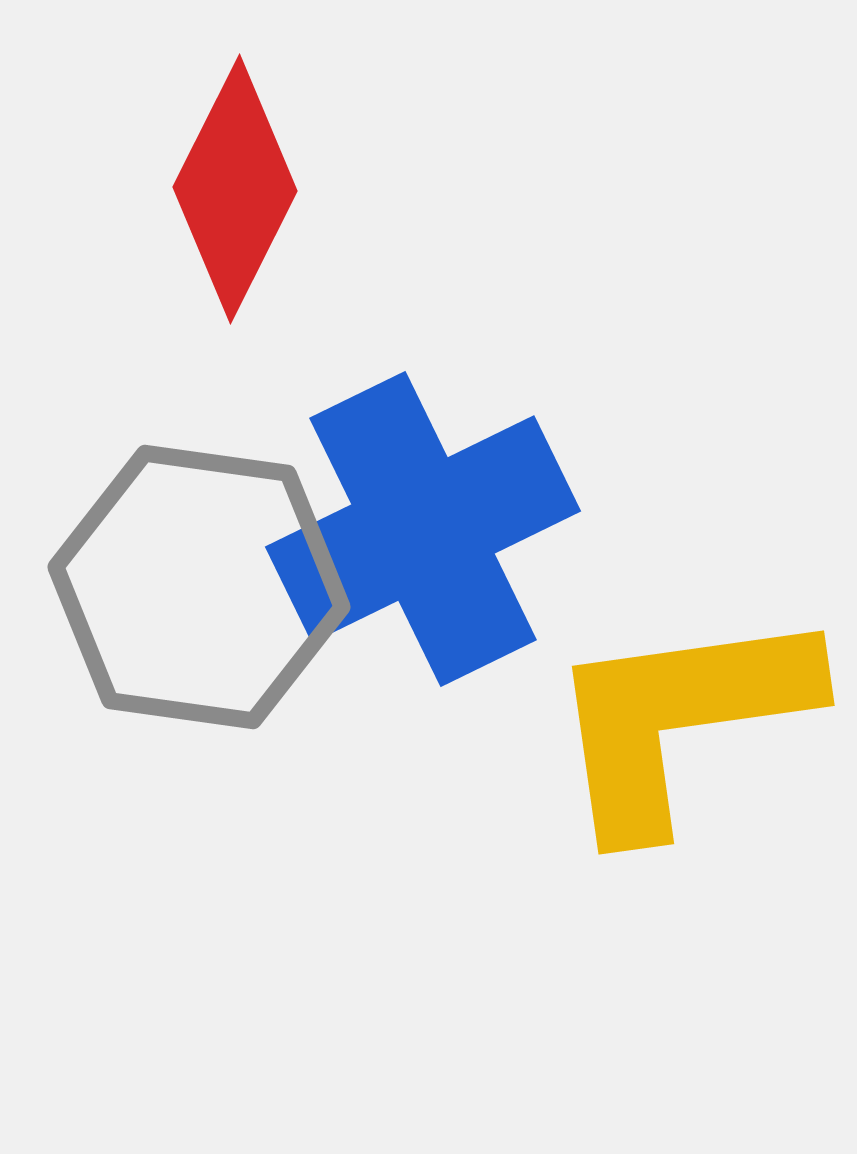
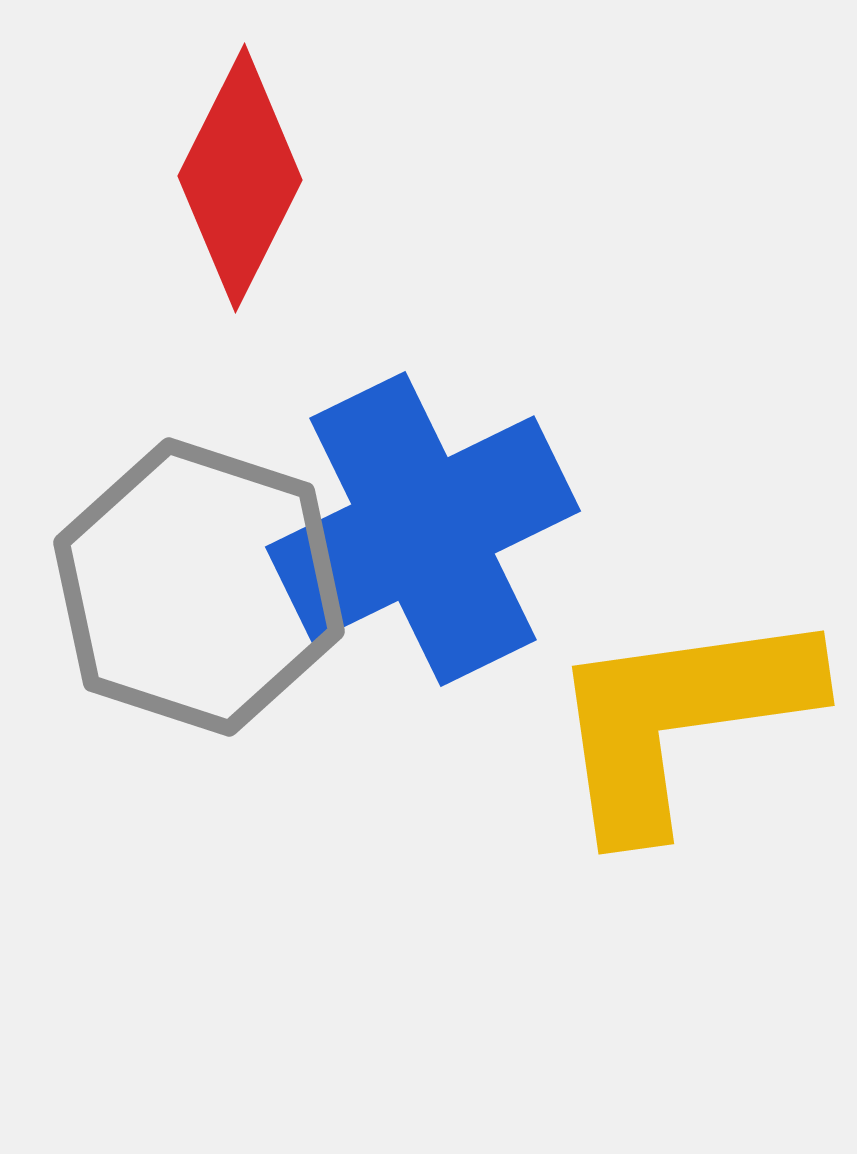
red diamond: moved 5 px right, 11 px up
gray hexagon: rotated 10 degrees clockwise
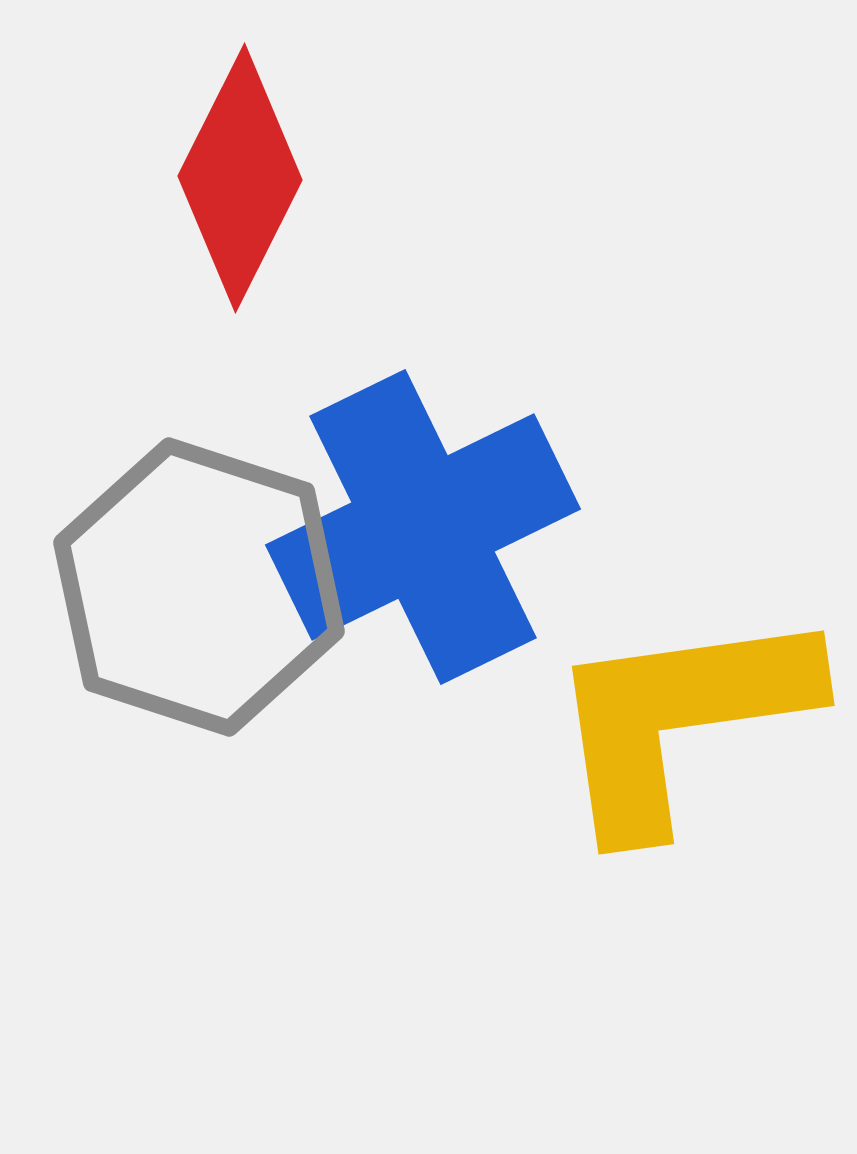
blue cross: moved 2 px up
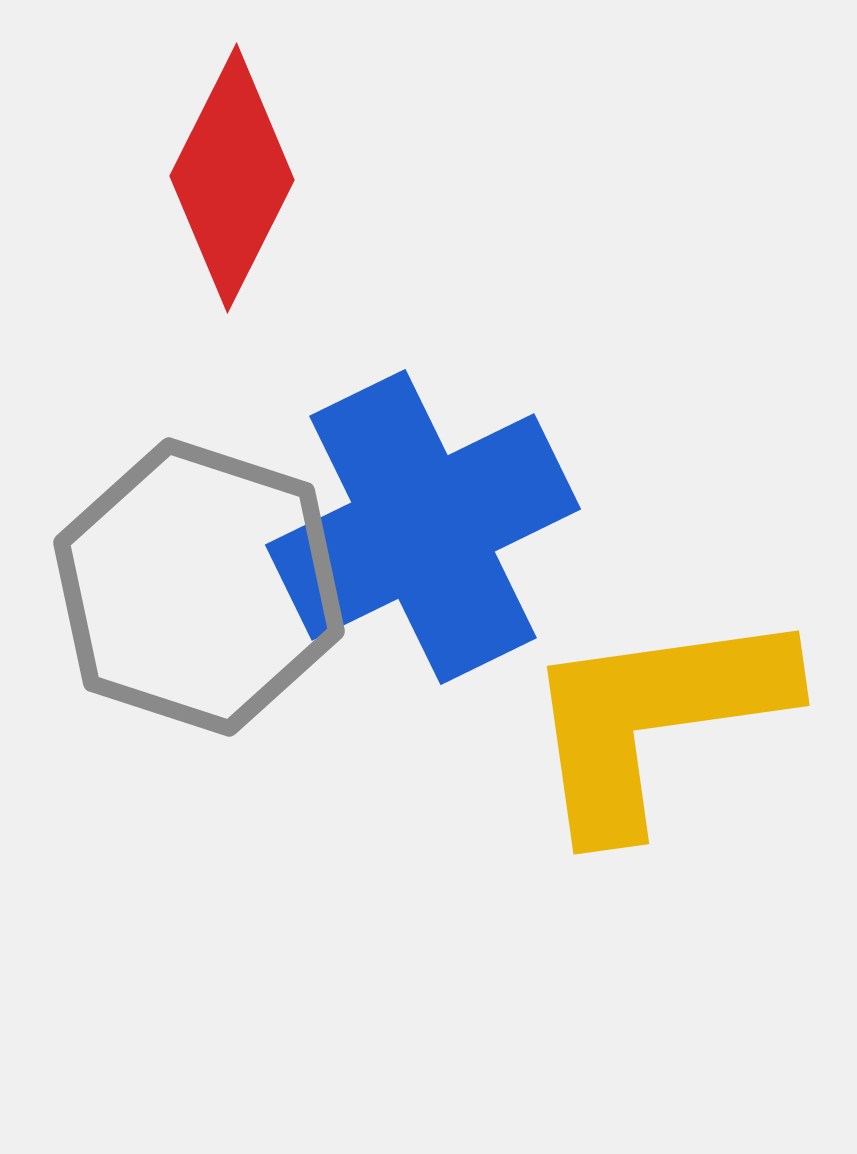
red diamond: moved 8 px left
yellow L-shape: moved 25 px left
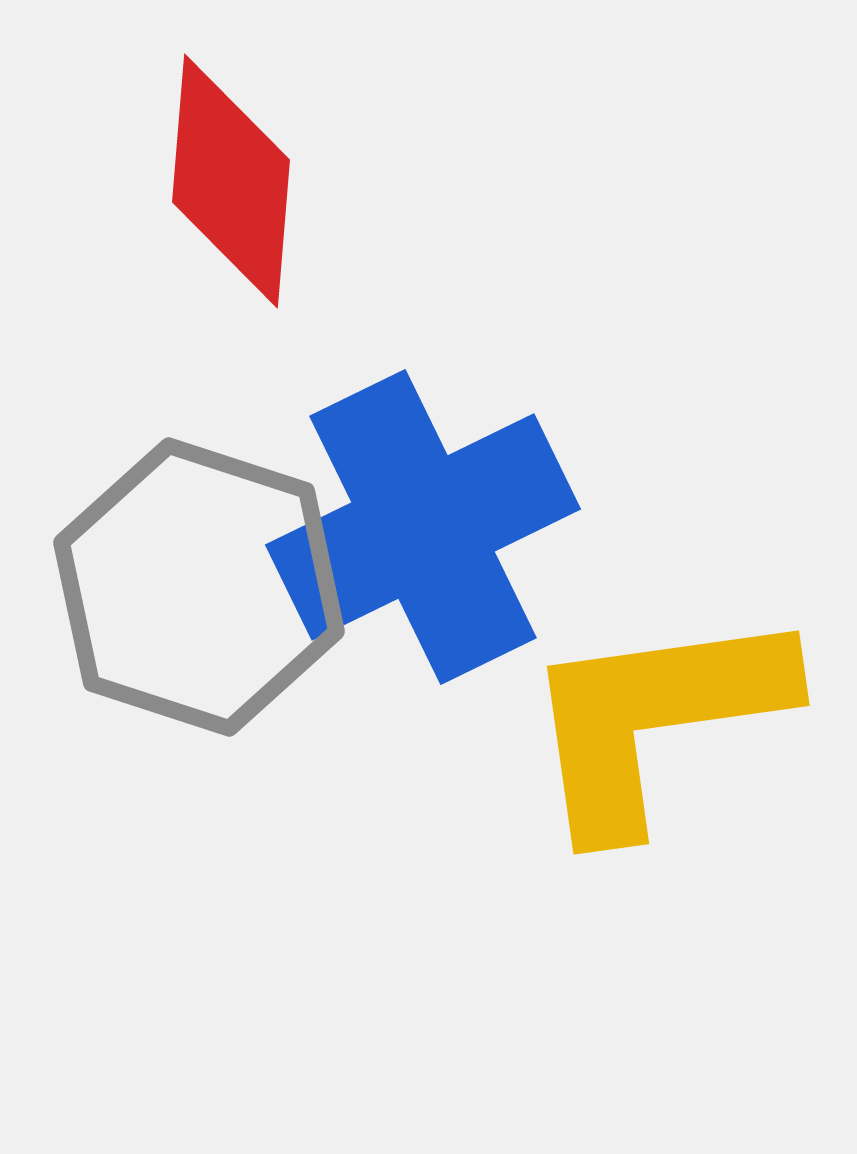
red diamond: moved 1 px left, 3 px down; rotated 22 degrees counterclockwise
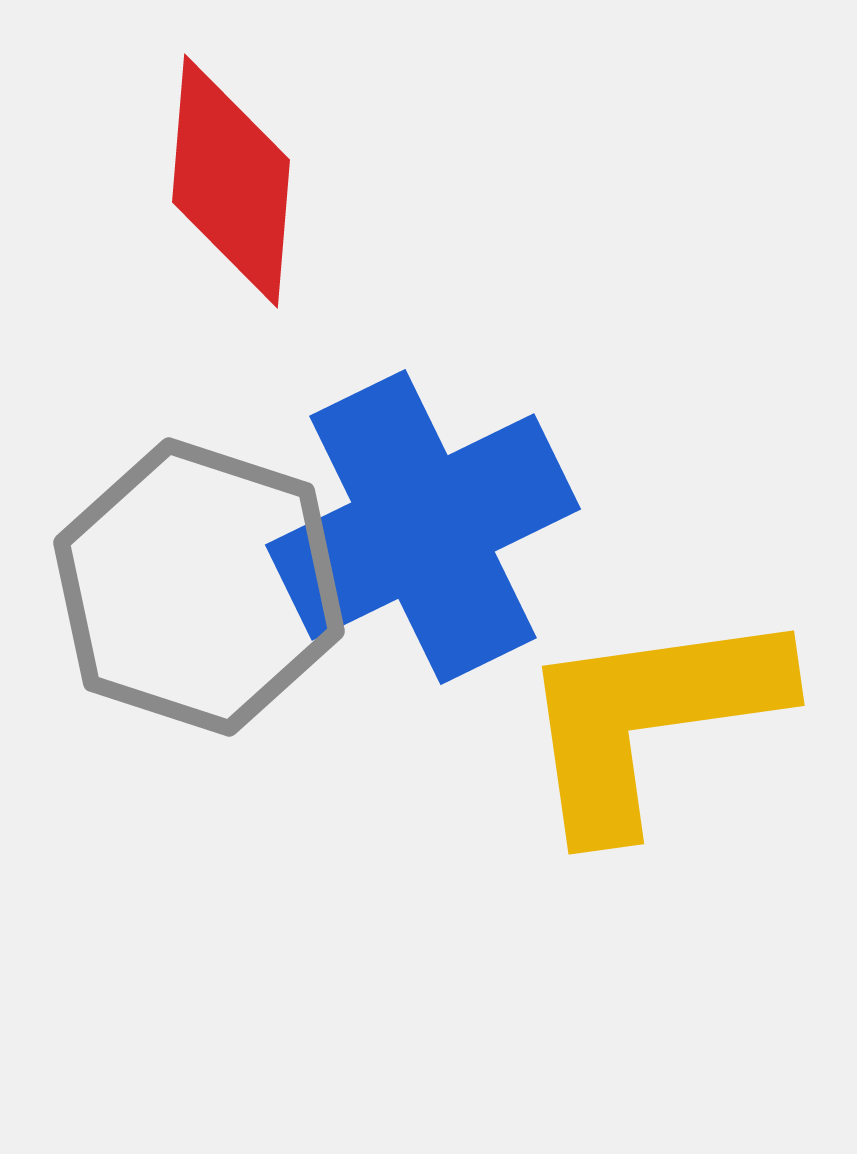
yellow L-shape: moved 5 px left
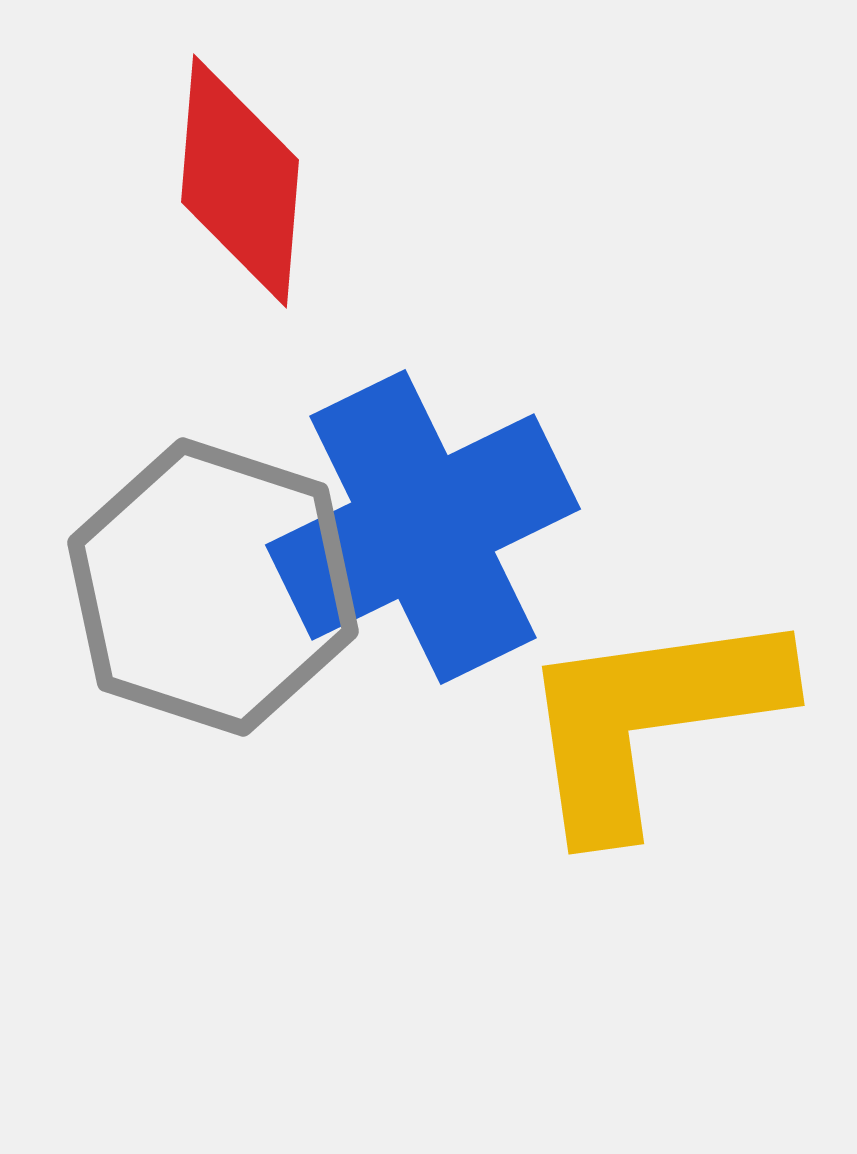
red diamond: moved 9 px right
gray hexagon: moved 14 px right
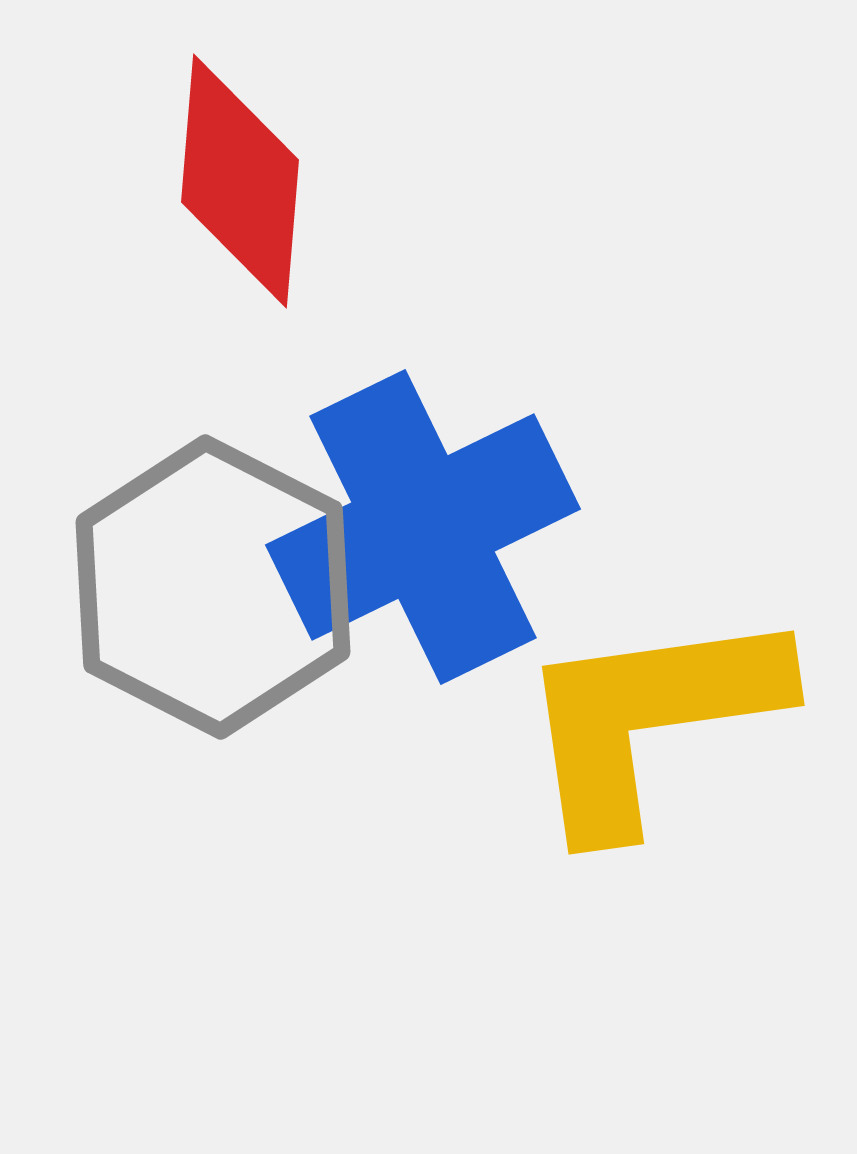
gray hexagon: rotated 9 degrees clockwise
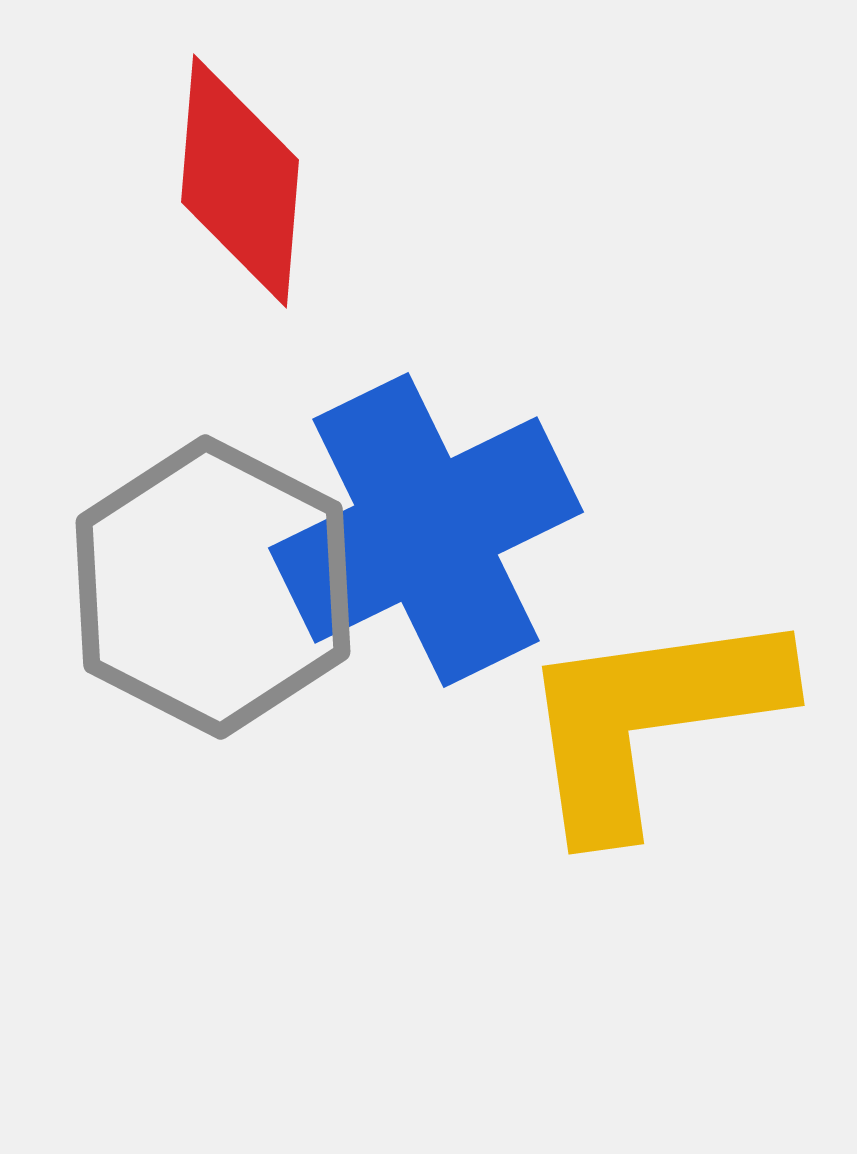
blue cross: moved 3 px right, 3 px down
